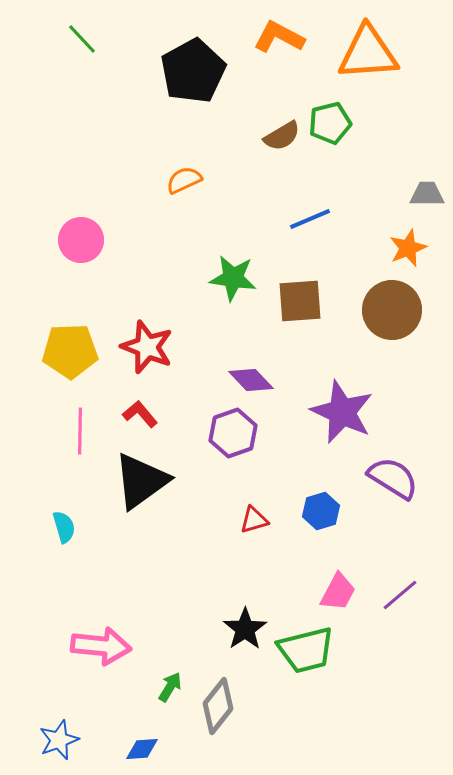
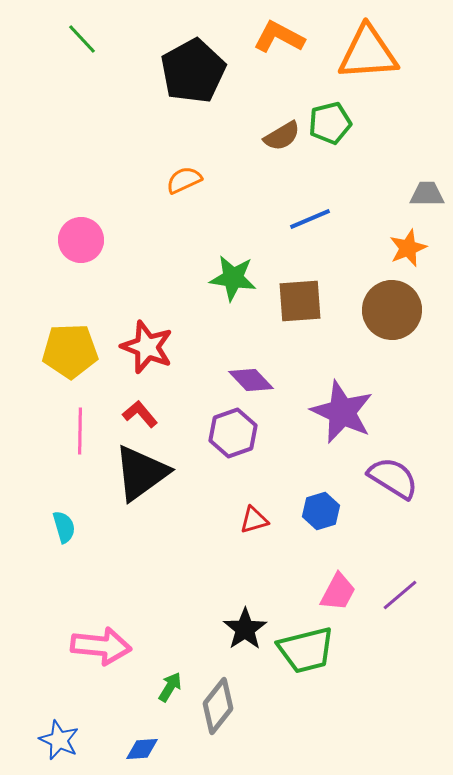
black triangle: moved 8 px up
blue star: rotated 27 degrees counterclockwise
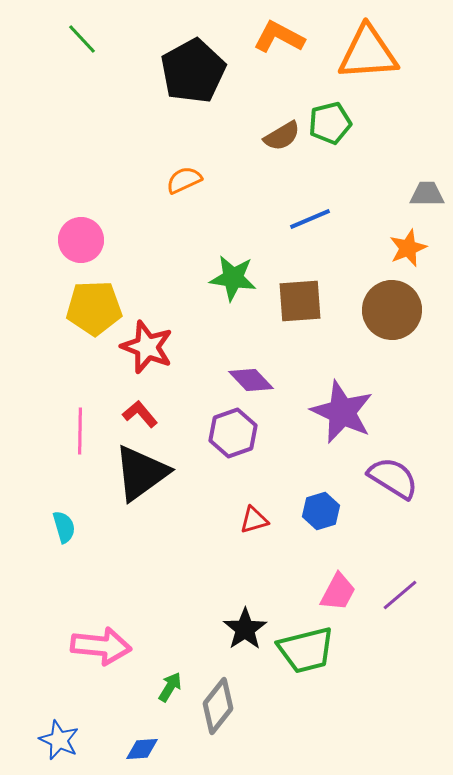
yellow pentagon: moved 24 px right, 43 px up
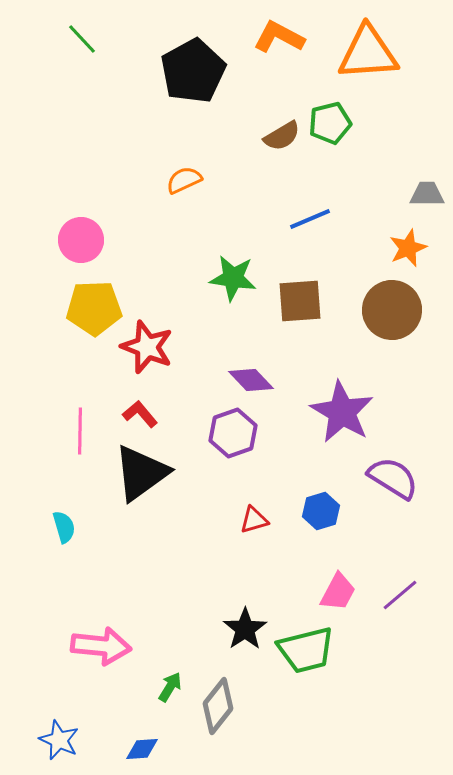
purple star: rotated 6 degrees clockwise
